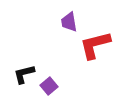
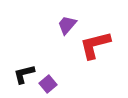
purple trapezoid: moved 2 px left, 3 px down; rotated 50 degrees clockwise
purple square: moved 1 px left, 2 px up
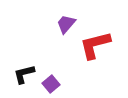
purple trapezoid: moved 1 px left, 1 px up
purple square: moved 3 px right
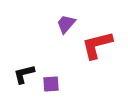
red L-shape: moved 2 px right
purple square: rotated 36 degrees clockwise
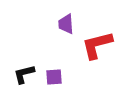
purple trapezoid: rotated 45 degrees counterclockwise
purple square: moved 3 px right, 7 px up
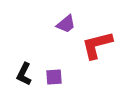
purple trapezoid: rotated 125 degrees counterclockwise
black L-shape: rotated 50 degrees counterclockwise
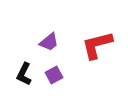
purple trapezoid: moved 17 px left, 18 px down
purple square: moved 2 px up; rotated 24 degrees counterclockwise
